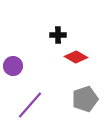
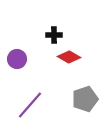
black cross: moved 4 px left
red diamond: moved 7 px left
purple circle: moved 4 px right, 7 px up
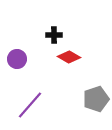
gray pentagon: moved 11 px right
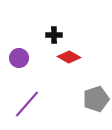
purple circle: moved 2 px right, 1 px up
purple line: moved 3 px left, 1 px up
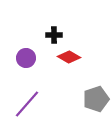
purple circle: moved 7 px right
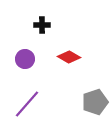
black cross: moved 12 px left, 10 px up
purple circle: moved 1 px left, 1 px down
gray pentagon: moved 1 px left, 3 px down
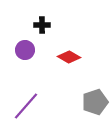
purple circle: moved 9 px up
purple line: moved 1 px left, 2 px down
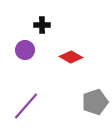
red diamond: moved 2 px right
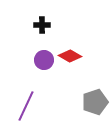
purple circle: moved 19 px right, 10 px down
red diamond: moved 1 px left, 1 px up
purple line: rotated 16 degrees counterclockwise
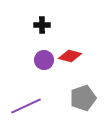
red diamond: rotated 15 degrees counterclockwise
gray pentagon: moved 12 px left, 4 px up
purple line: rotated 40 degrees clockwise
